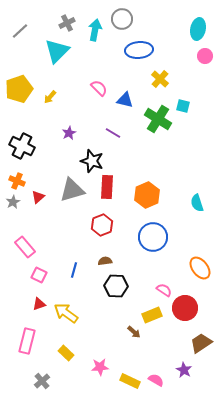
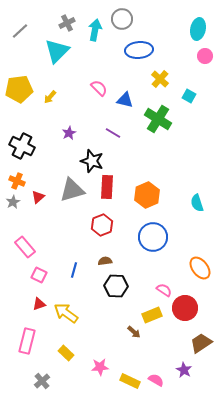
yellow pentagon at (19, 89): rotated 12 degrees clockwise
cyan square at (183, 106): moved 6 px right, 10 px up; rotated 16 degrees clockwise
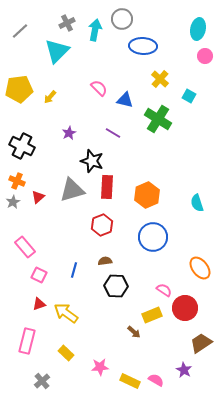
blue ellipse at (139, 50): moved 4 px right, 4 px up; rotated 8 degrees clockwise
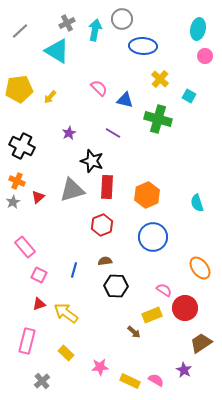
cyan triangle at (57, 51): rotated 44 degrees counterclockwise
green cross at (158, 119): rotated 16 degrees counterclockwise
